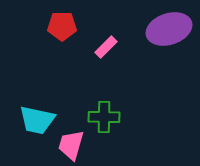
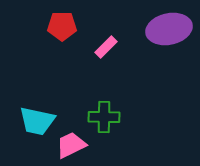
purple ellipse: rotated 6 degrees clockwise
cyan trapezoid: moved 1 px down
pink trapezoid: rotated 48 degrees clockwise
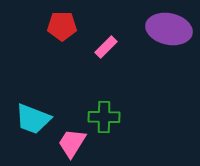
purple ellipse: rotated 24 degrees clockwise
cyan trapezoid: moved 4 px left, 2 px up; rotated 9 degrees clockwise
pink trapezoid: moved 1 px right, 2 px up; rotated 32 degrees counterclockwise
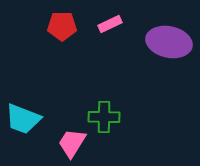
purple ellipse: moved 13 px down
pink rectangle: moved 4 px right, 23 px up; rotated 20 degrees clockwise
cyan trapezoid: moved 10 px left
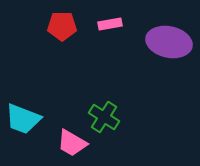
pink rectangle: rotated 15 degrees clockwise
green cross: rotated 32 degrees clockwise
pink trapezoid: rotated 92 degrees counterclockwise
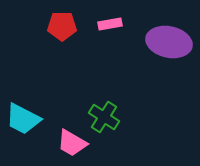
cyan trapezoid: rotated 6 degrees clockwise
